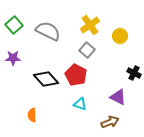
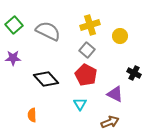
yellow cross: rotated 18 degrees clockwise
red pentagon: moved 10 px right
purple triangle: moved 3 px left, 3 px up
cyan triangle: rotated 40 degrees clockwise
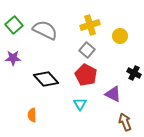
gray semicircle: moved 3 px left, 1 px up
purple triangle: moved 2 px left
brown arrow: moved 15 px right; rotated 90 degrees counterclockwise
